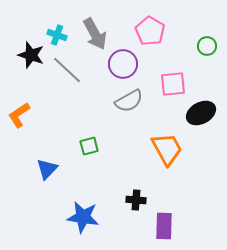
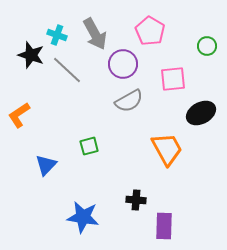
pink square: moved 5 px up
blue triangle: moved 1 px left, 4 px up
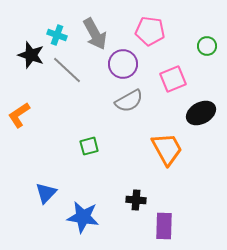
pink pentagon: rotated 24 degrees counterclockwise
pink square: rotated 16 degrees counterclockwise
blue triangle: moved 28 px down
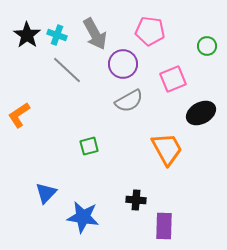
black star: moved 4 px left, 20 px up; rotated 16 degrees clockwise
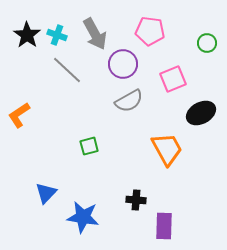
green circle: moved 3 px up
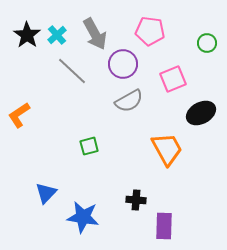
cyan cross: rotated 30 degrees clockwise
gray line: moved 5 px right, 1 px down
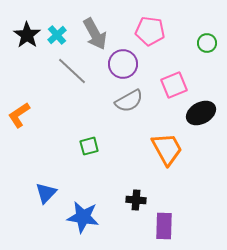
pink square: moved 1 px right, 6 px down
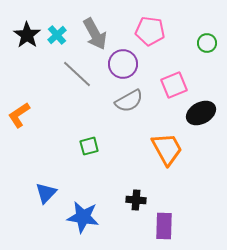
gray line: moved 5 px right, 3 px down
